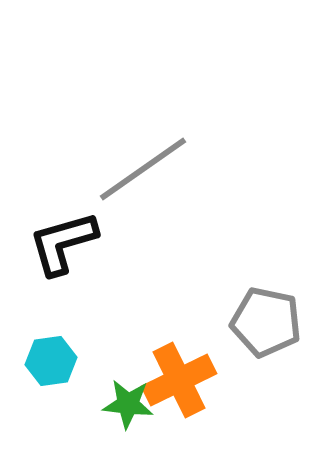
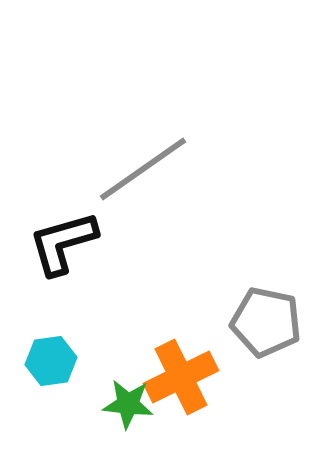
orange cross: moved 2 px right, 3 px up
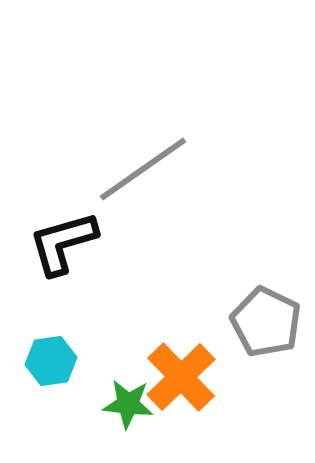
gray pentagon: rotated 14 degrees clockwise
orange cross: rotated 18 degrees counterclockwise
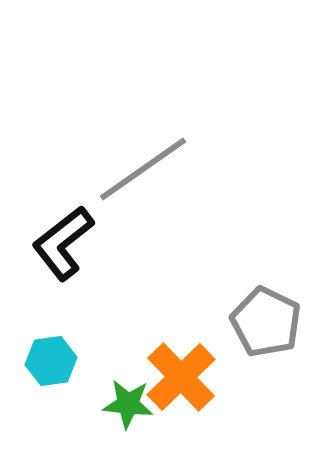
black L-shape: rotated 22 degrees counterclockwise
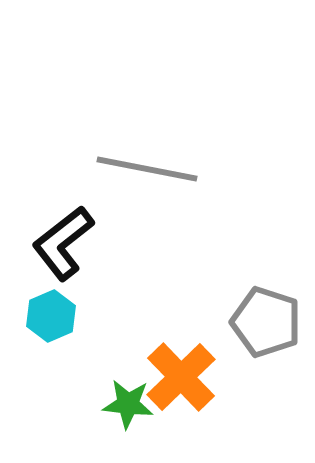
gray line: moved 4 px right; rotated 46 degrees clockwise
gray pentagon: rotated 8 degrees counterclockwise
cyan hexagon: moved 45 px up; rotated 15 degrees counterclockwise
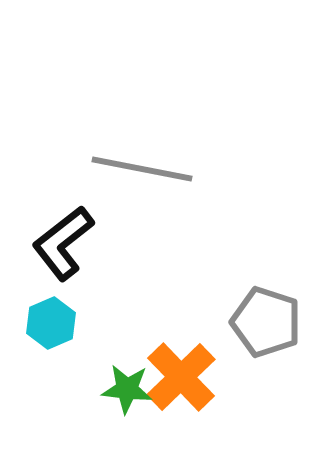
gray line: moved 5 px left
cyan hexagon: moved 7 px down
green star: moved 1 px left, 15 px up
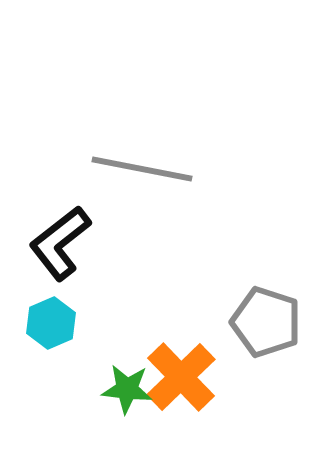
black L-shape: moved 3 px left
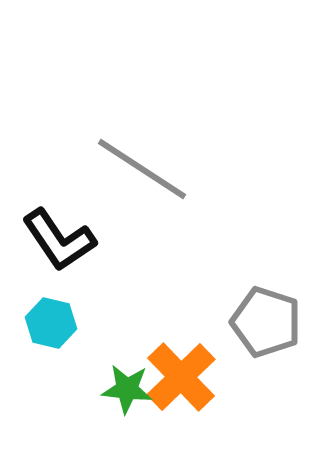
gray line: rotated 22 degrees clockwise
black L-shape: moved 1 px left, 3 px up; rotated 86 degrees counterclockwise
cyan hexagon: rotated 24 degrees counterclockwise
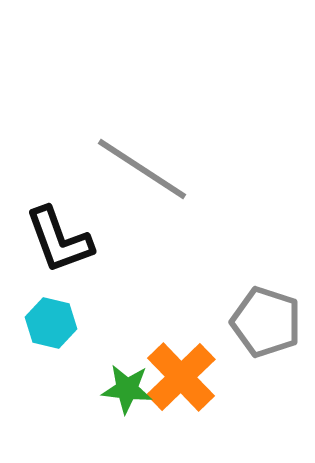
black L-shape: rotated 14 degrees clockwise
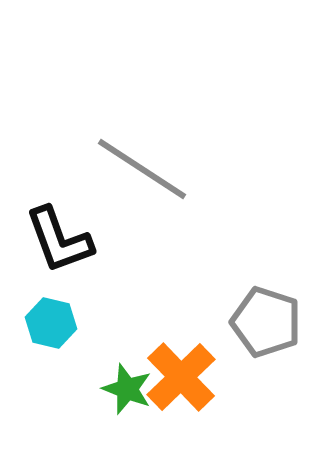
green star: rotated 15 degrees clockwise
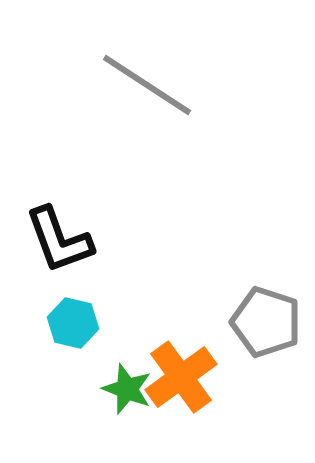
gray line: moved 5 px right, 84 px up
cyan hexagon: moved 22 px right
orange cross: rotated 8 degrees clockwise
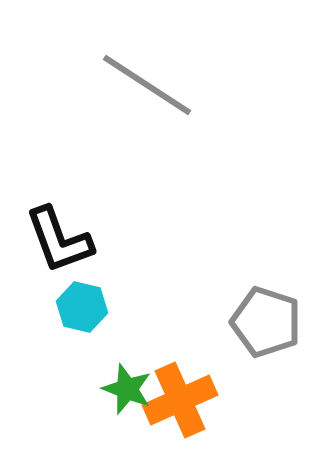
cyan hexagon: moved 9 px right, 16 px up
orange cross: moved 1 px left, 23 px down; rotated 12 degrees clockwise
